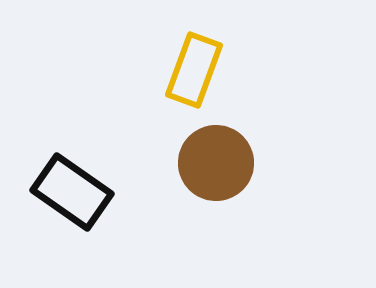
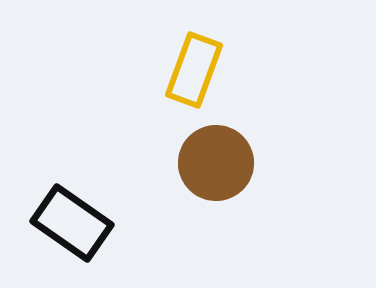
black rectangle: moved 31 px down
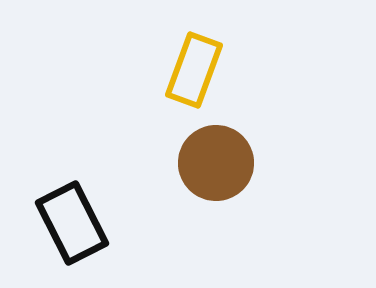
black rectangle: rotated 28 degrees clockwise
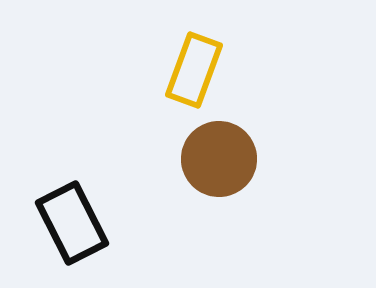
brown circle: moved 3 px right, 4 px up
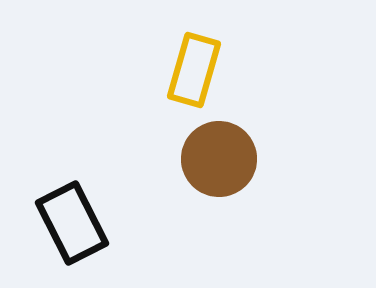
yellow rectangle: rotated 4 degrees counterclockwise
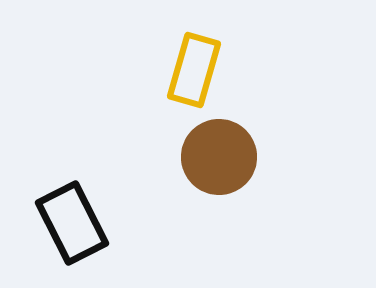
brown circle: moved 2 px up
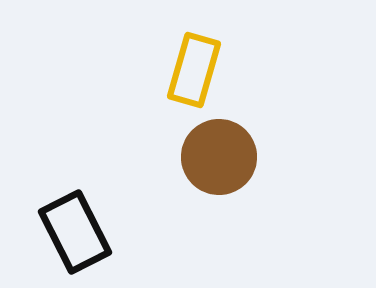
black rectangle: moved 3 px right, 9 px down
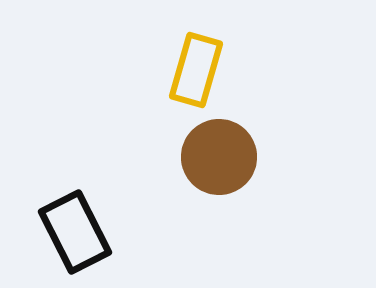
yellow rectangle: moved 2 px right
